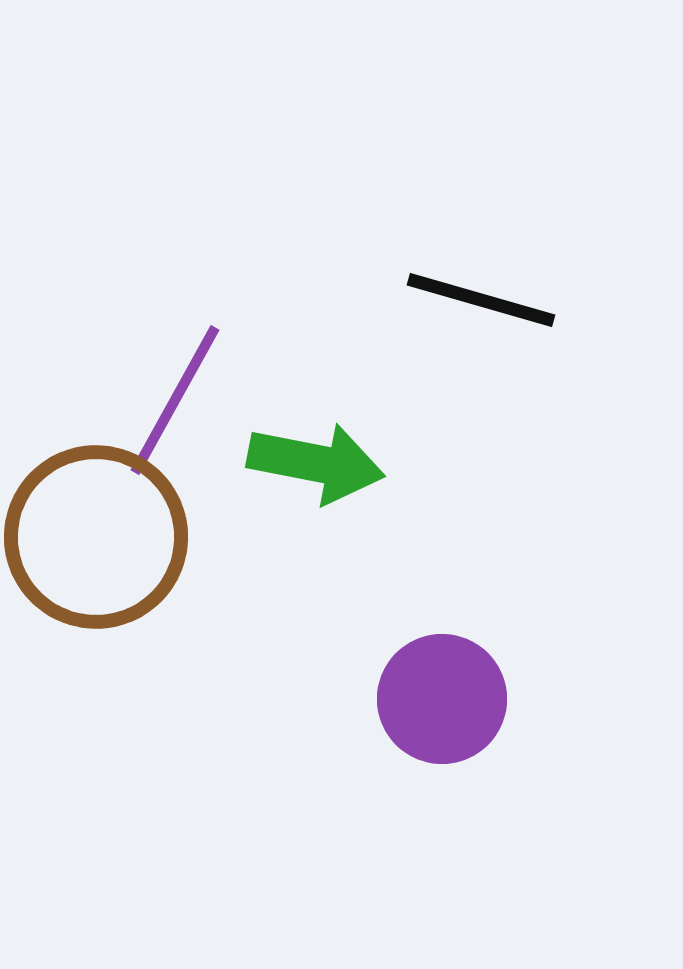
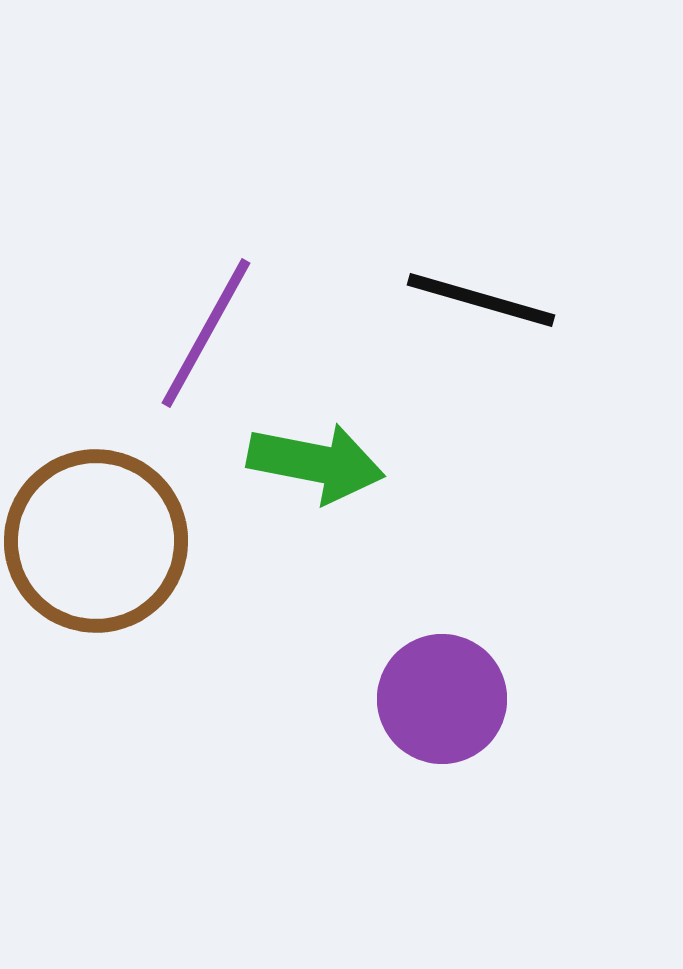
purple line: moved 31 px right, 67 px up
brown circle: moved 4 px down
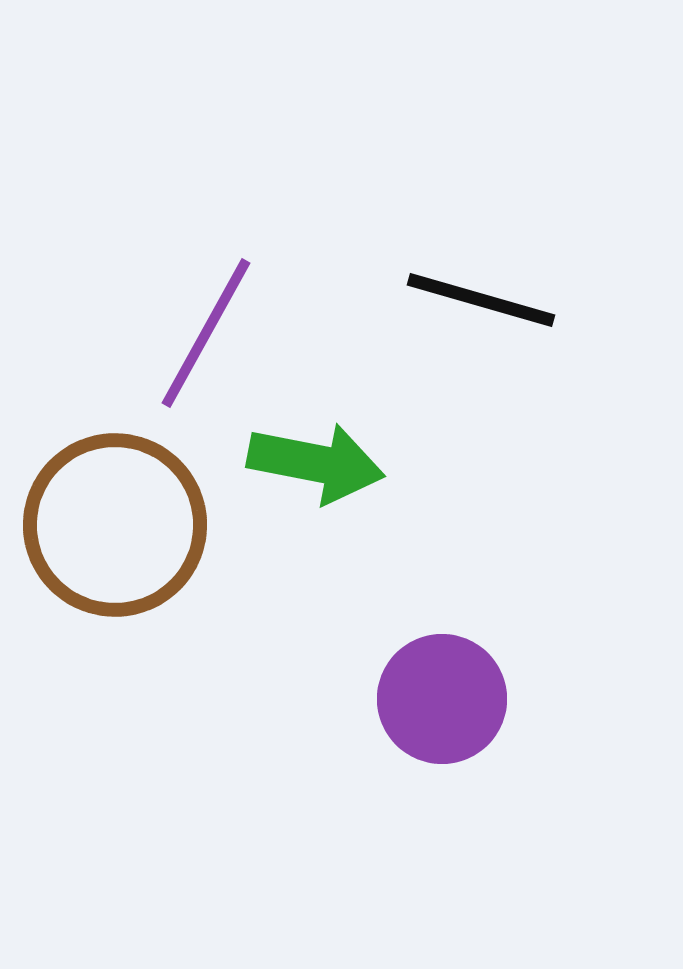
brown circle: moved 19 px right, 16 px up
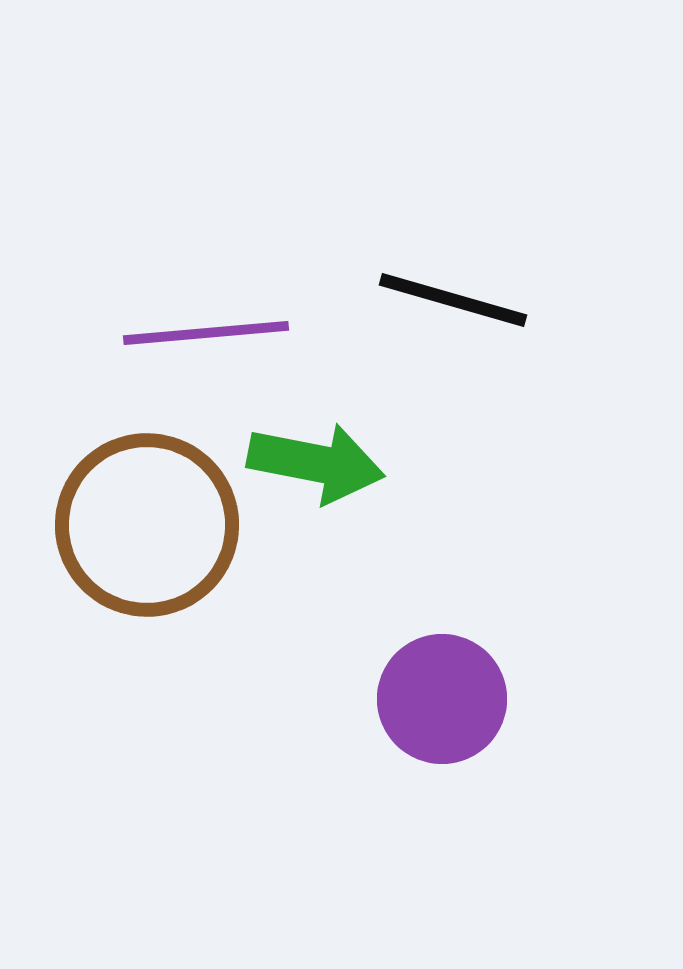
black line: moved 28 px left
purple line: rotated 56 degrees clockwise
brown circle: moved 32 px right
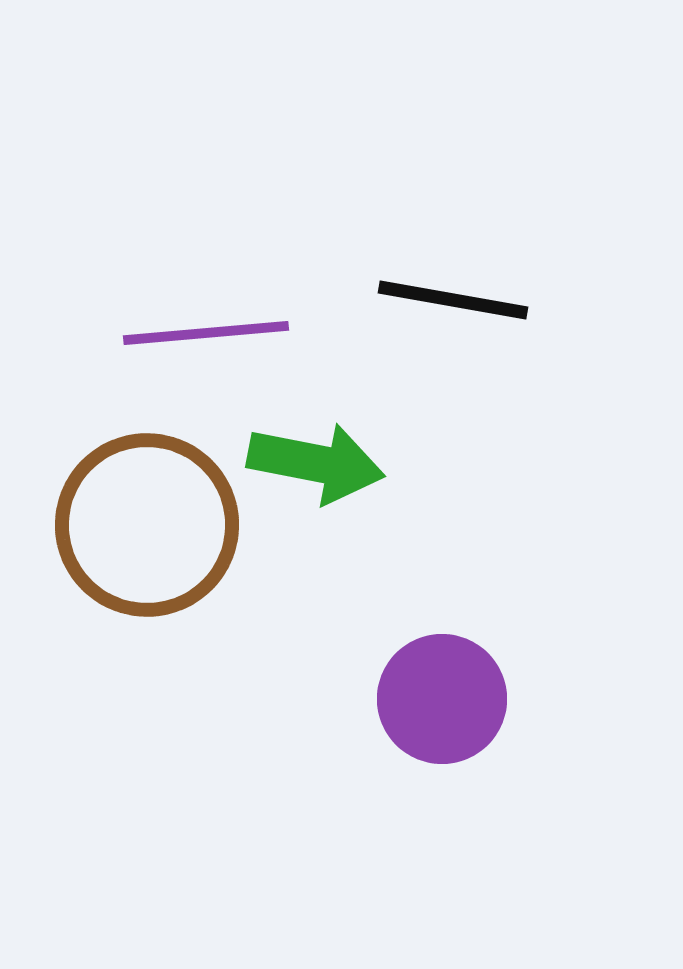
black line: rotated 6 degrees counterclockwise
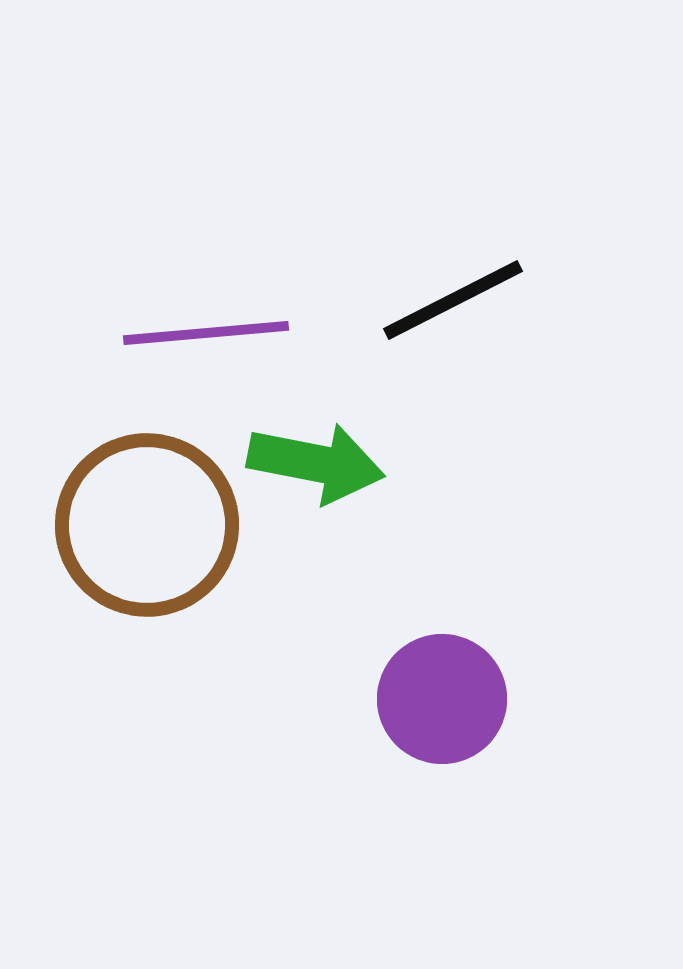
black line: rotated 37 degrees counterclockwise
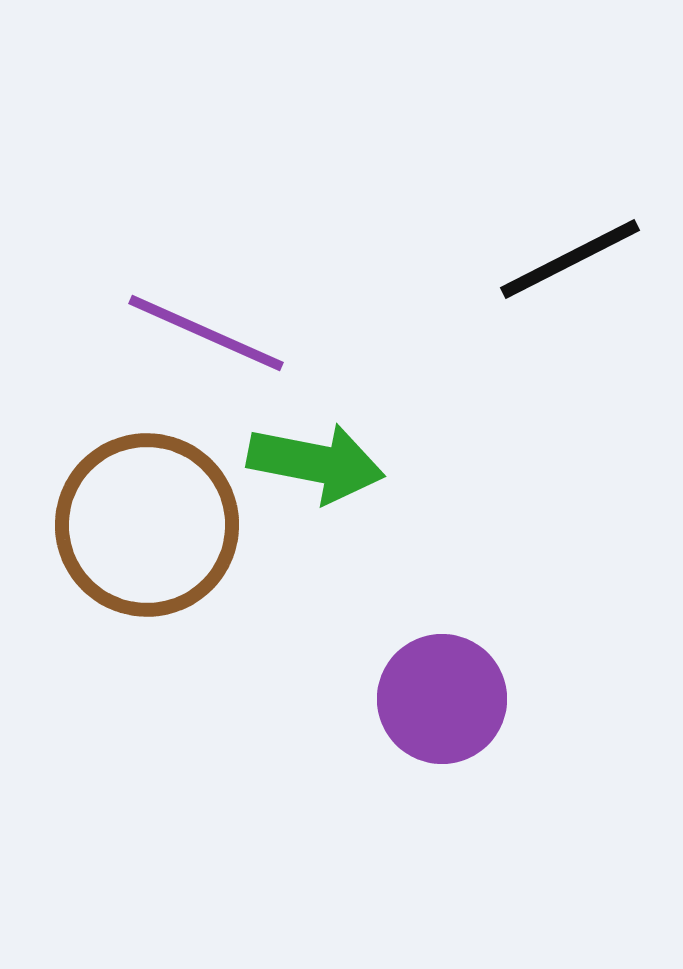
black line: moved 117 px right, 41 px up
purple line: rotated 29 degrees clockwise
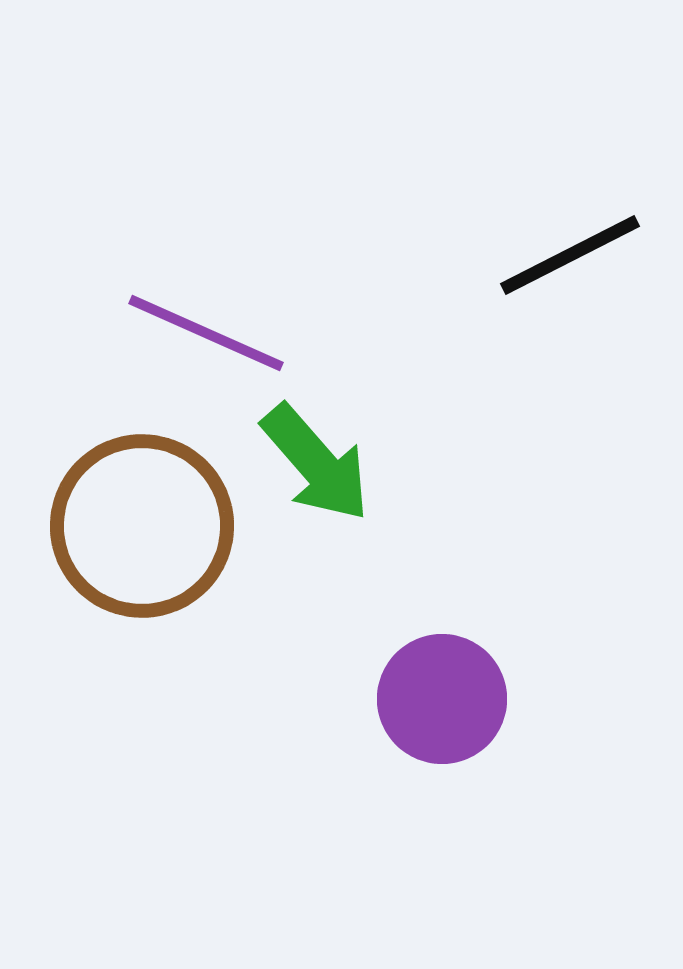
black line: moved 4 px up
green arrow: rotated 38 degrees clockwise
brown circle: moved 5 px left, 1 px down
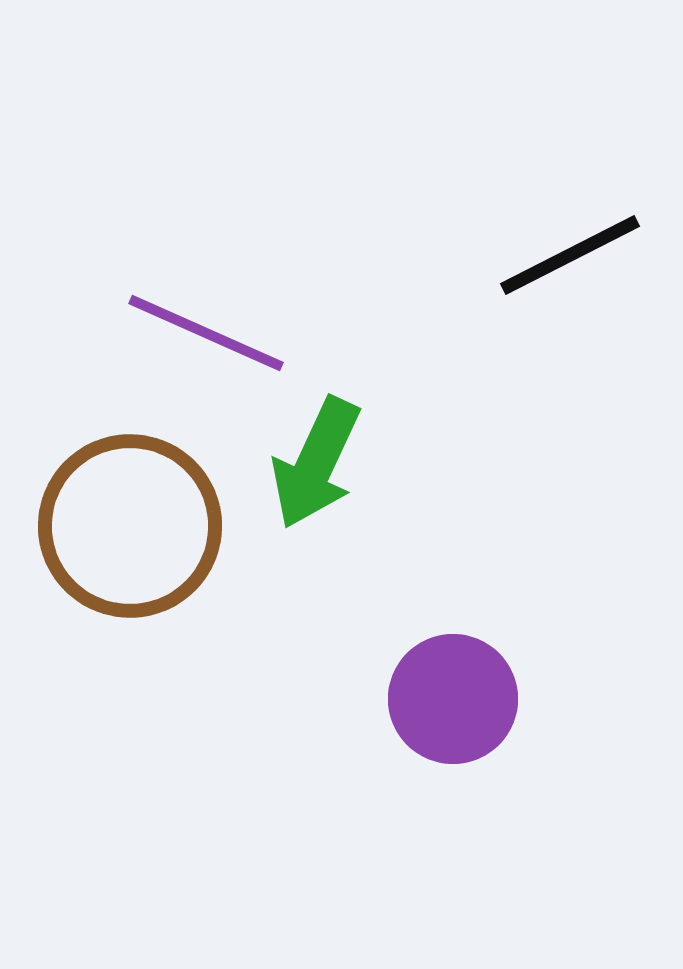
green arrow: rotated 66 degrees clockwise
brown circle: moved 12 px left
purple circle: moved 11 px right
